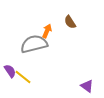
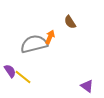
orange arrow: moved 3 px right, 6 px down
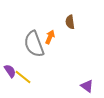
brown semicircle: rotated 24 degrees clockwise
gray semicircle: rotated 96 degrees counterclockwise
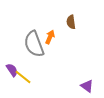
brown semicircle: moved 1 px right
purple semicircle: moved 2 px right, 1 px up
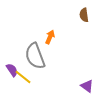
brown semicircle: moved 13 px right, 7 px up
gray semicircle: moved 1 px right, 12 px down
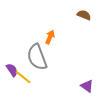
brown semicircle: rotated 120 degrees clockwise
gray semicircle: moved 2 px right, 1 px down
